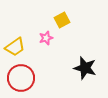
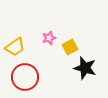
yellow square: moved 8 px right, 27 px down
pink star: moved 3 px right
red circle: moved 4 px right, 1 px up
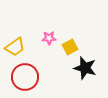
pink star: rotated 16 degrees clockwise
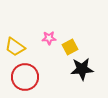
yellow trapezoid: rotated 70 degrees clockwise
black star: moved 3 px left, 1 px down; rotated 20 degrees counterclockwise
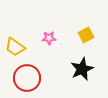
yellow square: moved 16 px right, 12 px up
black star: rotated 20 degrees counterclockwise
red circle: moved 2 px right, 1 px down
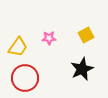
yellow trapezoid: moved 3 px right; rotated 90 degrees counterclockwise
red circle: moved 2 px left
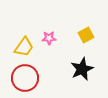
yellow trapezoid: moved 6 px right
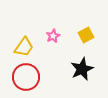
pink star: moved 4 px right, 2 px up; rotated 24 degrees counterclockwise
red circle: moved 1 px right, 1 px up
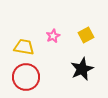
yellow trapezoid: rotated 115 degrees counterclockwise
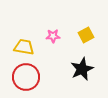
pink star: rotated 24 degrees clockwise
